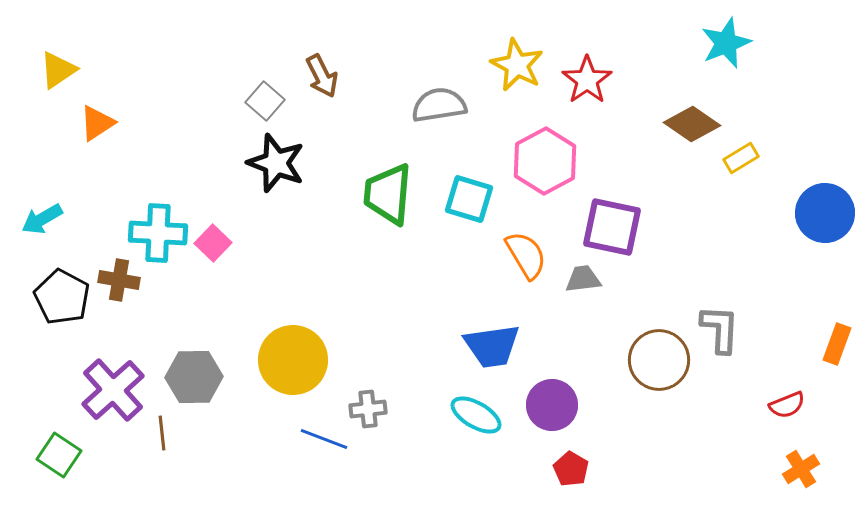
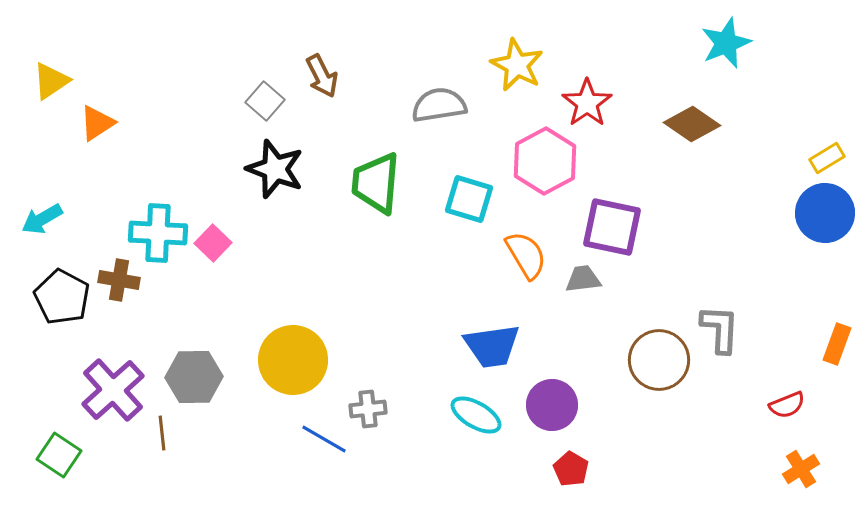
yellow triangle: moved 7 px left, 11 px down
red star: moved 23 px down
yellow rectangle: moved 86 px right
black star: moved 1 px left, 6 px down
green trapezoid: moved 12 px left, 11 px up
blue line: rotated 9 degrees clockwise
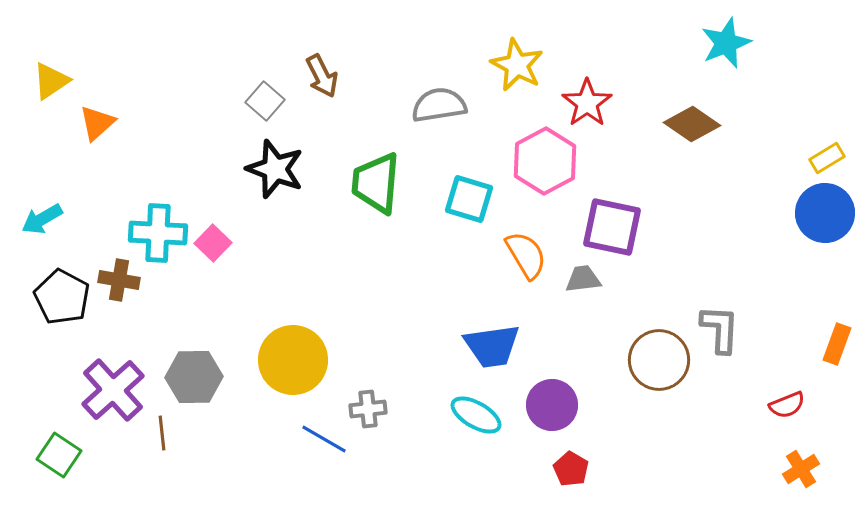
orange triangle: rotated 9 degrees counterclockwise
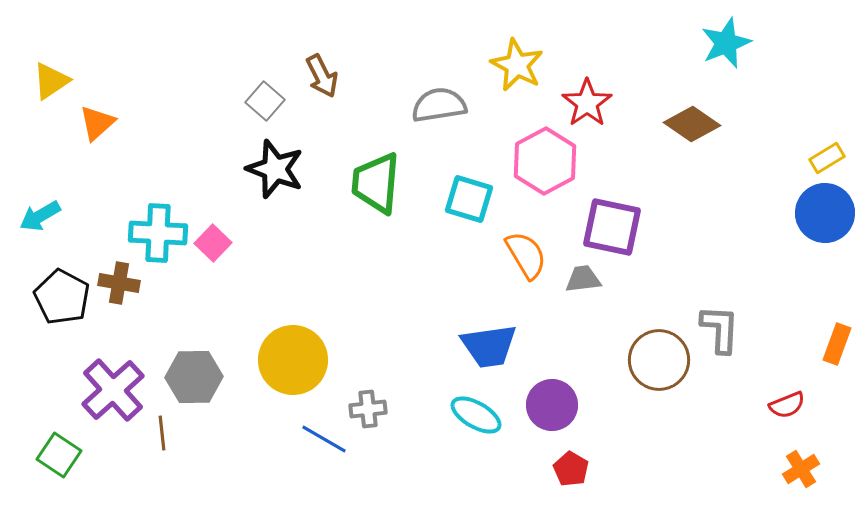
cyan arrow: moved 2 px left, 3 px up
brown cross: moved 3 px down
blue trapezoid: moved 3 px left
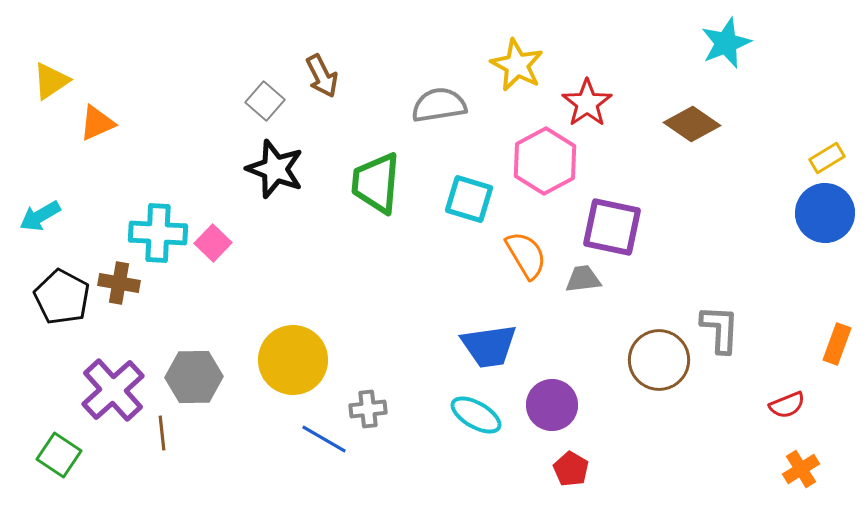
orange triangle: rotated 18 degrees clockwise
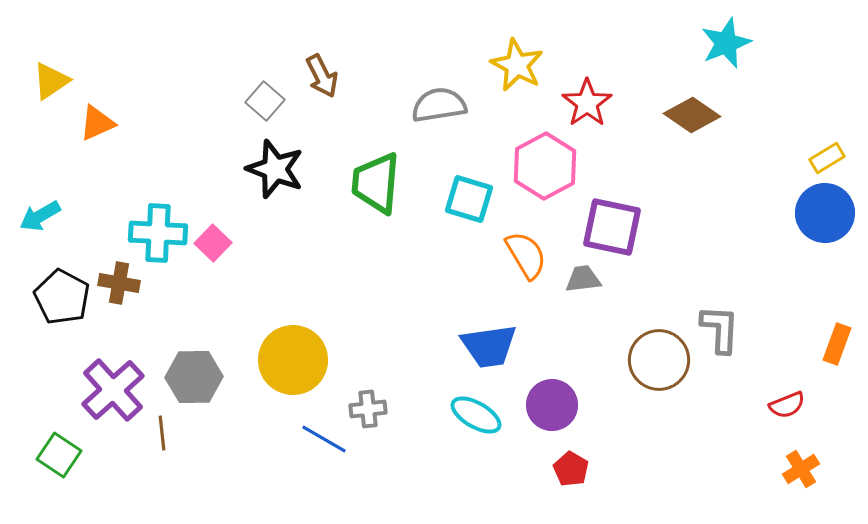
brown diamond: moved 9 px up
pink hexagon: moved 5 px down
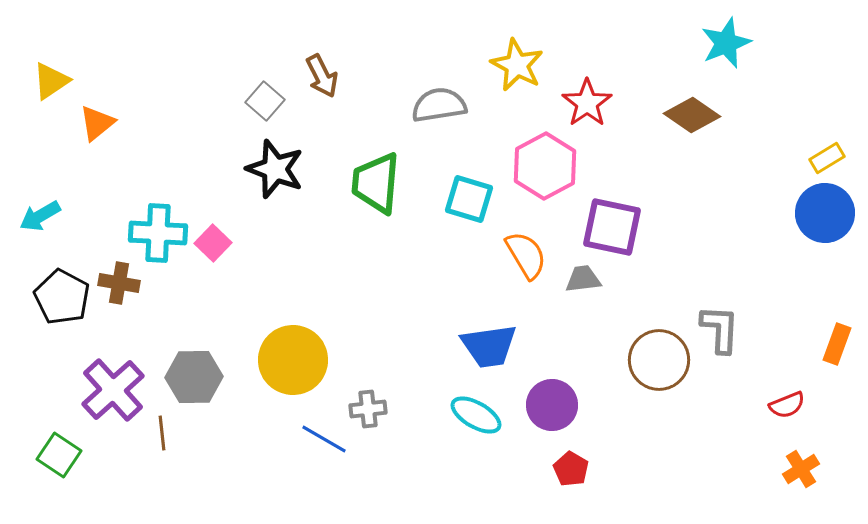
orange triangle: rotated 15 degrees counterclockwise
